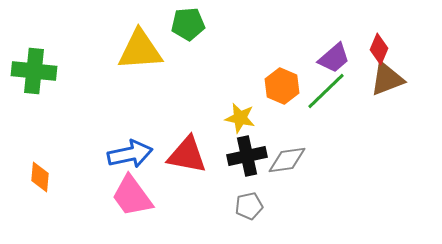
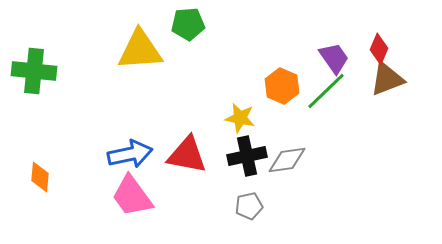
purple trapezoid: rotated 84 degrees counterclockwise
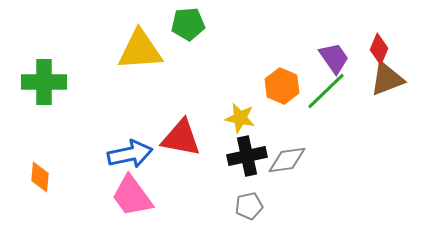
green cross: moved 10 px right, 11 px down; rotated 6 degrees counterclockwise
red triangle: moved 6 px left, 17 px up
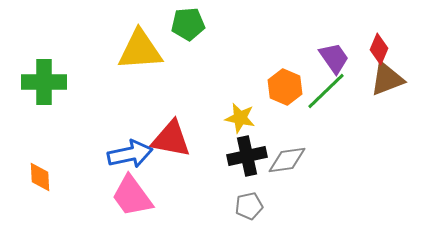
orange hexagon: moved 3 px right, 1 px down
red triangle: moved 10 px left, 1 px down
orange diamond: rotated 8 degrees counterclockwise
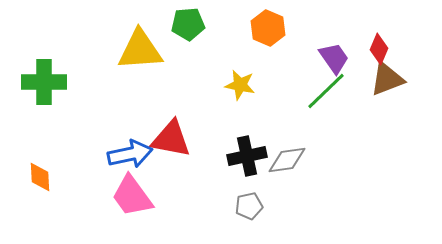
orange hexagon: moved 17 px left, 59 px up
yellow star: moved 33 px up
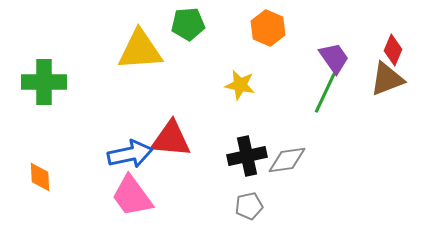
red diamond: moved 14 px right, 1 px down
green line: rotated 21 degrees counterclockwise
red triangle: rotated 6 degrees counterclockwise
